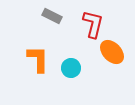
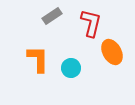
gray rectangle: rotated 60 degrees counterclockwise
red L-shape: moved 2 px left, 1 px up
orange ellipse: rotated 15 degrees clockwise
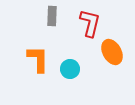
gray rectangle: rotated 54 degrees counterclockwise
red L-shape: moved 1 px left
cyan circle: moved 1 px left, 1 px down
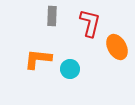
orange ellipse: moved 5 px right, 5 px up
orange L-shape: rotated 84 degrees counterclockwise
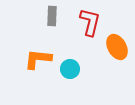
red L-shape: moved 1 px up
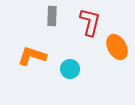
orange L-shape: moved 6 px left, 3 px up; rotated 12 degrees clockwise
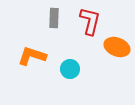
gray rectangle: moved 2 px right, 2 px down
red L-shape: moved 1 px up
orange ellipse: rotated 40 degrees counterclockwise
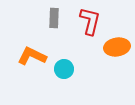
orange ellipse: rotated 30 degrees counterclockwise
orange L-shape: rotated 8 degrees clockwise
cyan circle: moved 6 px left
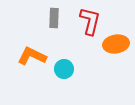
orange ellipse: moved 1 px left, 3 px up
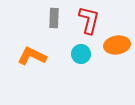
red L-shape: moved 1 px left, 1 px up
orange ellipse: moved 1 px right, 1 px down
cyan circle: moved 17 px right, 15 px up
